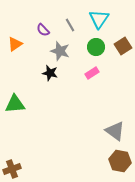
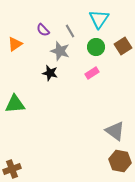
gray line: moved 6 px down
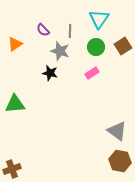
gray line: rotated 32 degrees clockwise
gray triangle: moved 2 px right
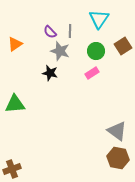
purple semicircle: moved 7 px right, 2 px down
green circle: moved 4 px down
brown hexagon: moved 2 px left, 3 px up
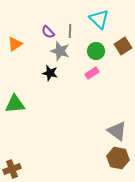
cyan triangle: rotated 20 degrees counterclockwise
purple semicircle: moved 2 px left
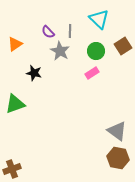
gray star: rotated 12 degrees clockwise
black star: moved 16 px left
green triangle: rotated 15 degrees counterclockwise
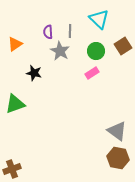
purple semicircle: rotated 40 degrees clockwise
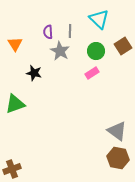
orange triangle: rotated 28 degrees counterclockwise
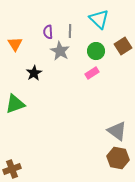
black star: rotated 28 degrees clockwise
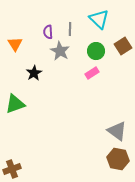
gray line: moved 2 px up
brown hexagon: moved 1 px down
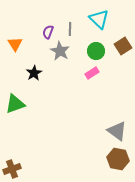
purple semicircle: rotated 24 degrees clockwise
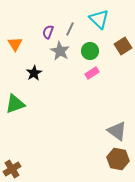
gray line: rotated 24 degrees clockwise
green circle: moved 6 px left
brown cross: rotated 12 degrees counterclockwise
